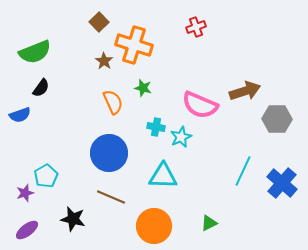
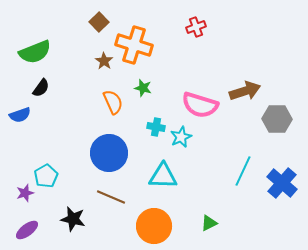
pink semicircle: rotated 6 degrees counterclockwise
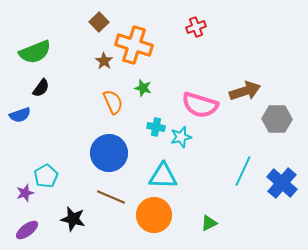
cyan star: rotated 10 degrees clockwise
orange circle: moved 11 px up
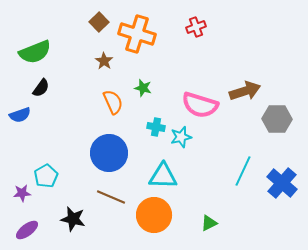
orange cross: moved 3 px right, 11 px up
purple star: moved 3 px left; rotated 12 degrees clockwise
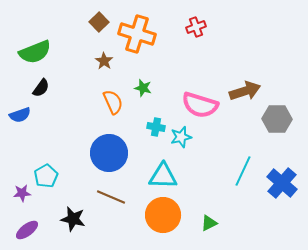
orange circle: moved 9 px right
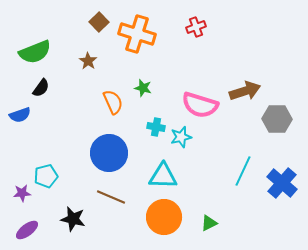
brown star: moved 16 px left
cyan pentagon: rotated 15 degrees clockwise
orange circle: moved 1 px right, 2 px down
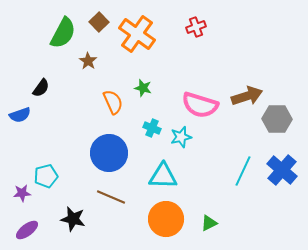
orange cross: rotated 18 degrees clockwise
green semicircle: moved 28 px right, 19 px up; rotated 40 degrees counterclockwise
brown arrow: moved 2 px right, 5 px down
cyan cross: moved 4 px left, 1 px down; rotated 12 degrees clockwise
blue cross: moved 13 px up
orange circle: moved 2 px right, 2 px down
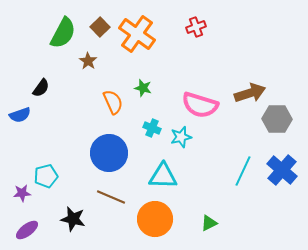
brown square: moved 1 px right, 5 px down
brown arrow: moved 3 px right, 3 px up
orange circle: moved 11 px left
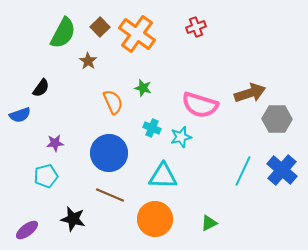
purple star: moved 33 px right, 50 px up
brown line: moved 1 px left, 2 px up
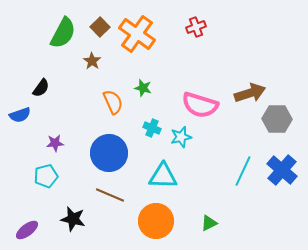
brown star: moved 4 px right
orange circle: moved 1 px right, 2 px down
